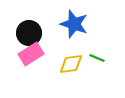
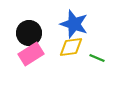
yellow diamond: moved 17 px up
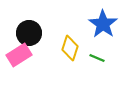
blue star: moved 29 px right; rotated 16 degrees clockwise
yellow diamond: moved 1 px left, 1 px down; rotated 65 degrees counterclockwise
pink rectangle: moved 12 px left, 1 px down
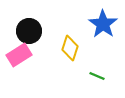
black circle: moved 2 px up
green line: moved 18 px down
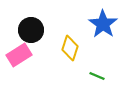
black circle: moved 2 px right, 1 px up
